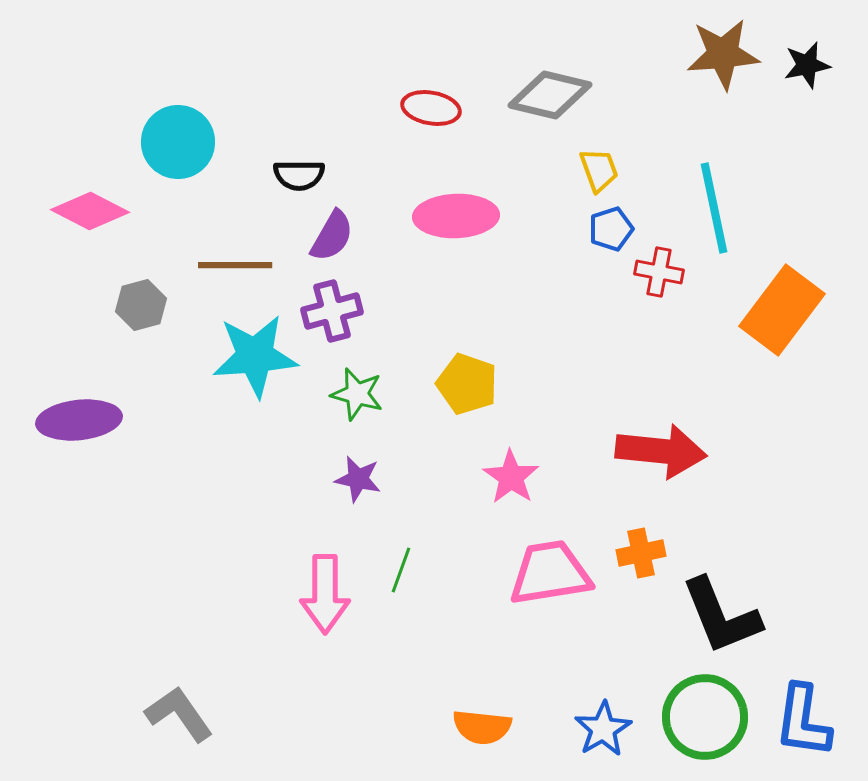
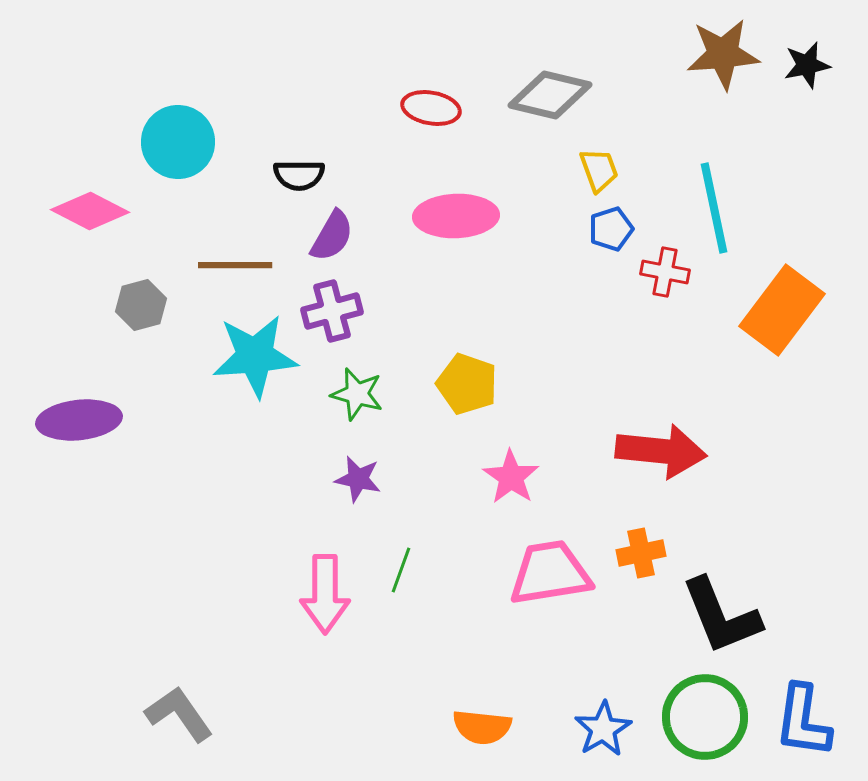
red cross: moved 6 px right
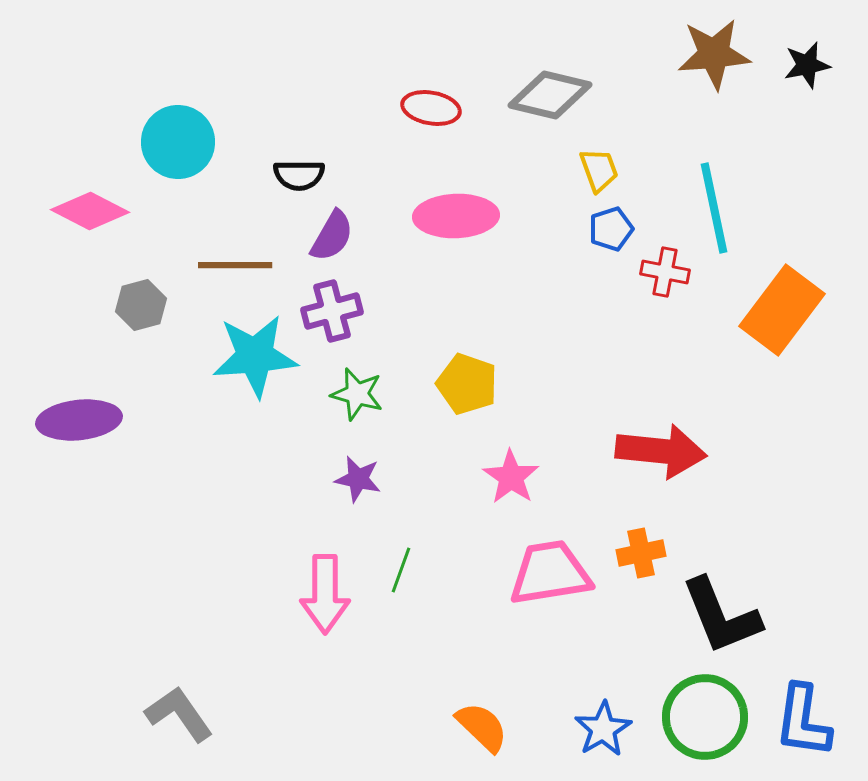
brown star: moved 9 px left
orange semicircle: rotated 142 degrees counterclockwise
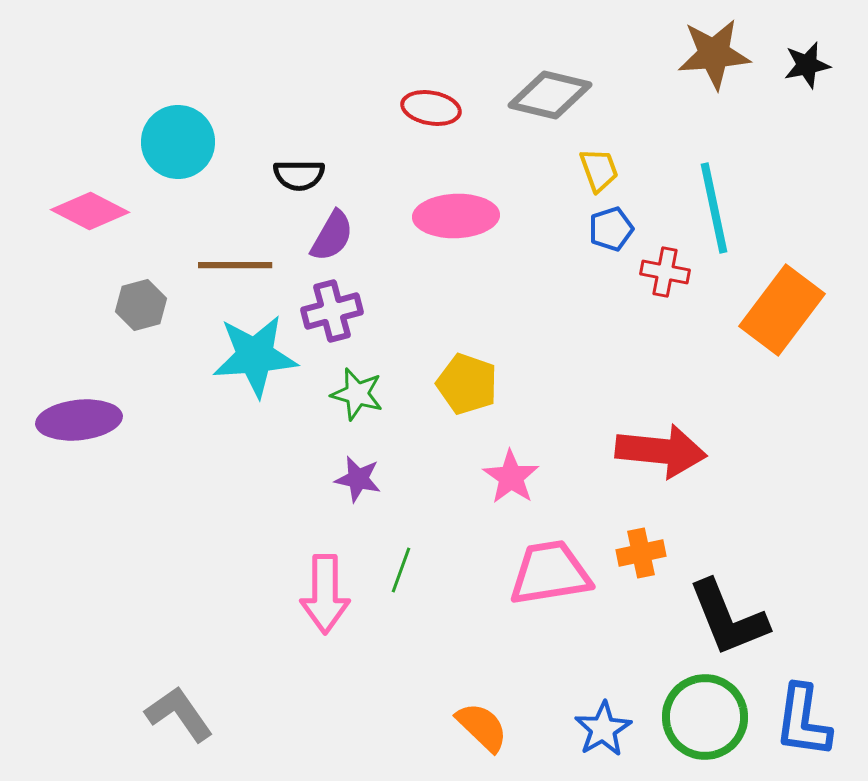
black L-shape: moved 7 px right, 2 px down
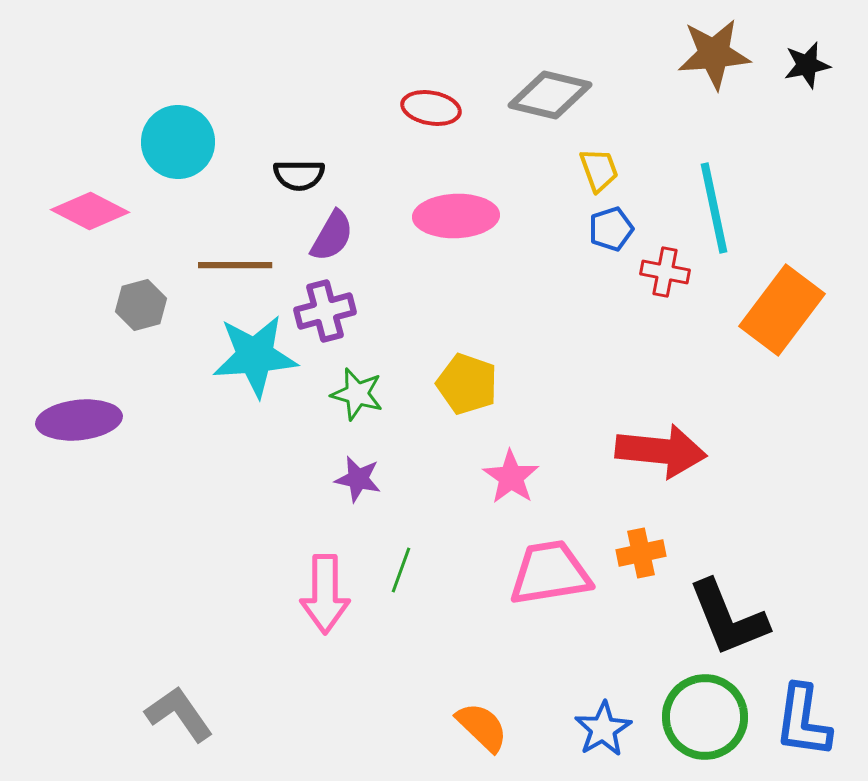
purple cross: moved 7 px left
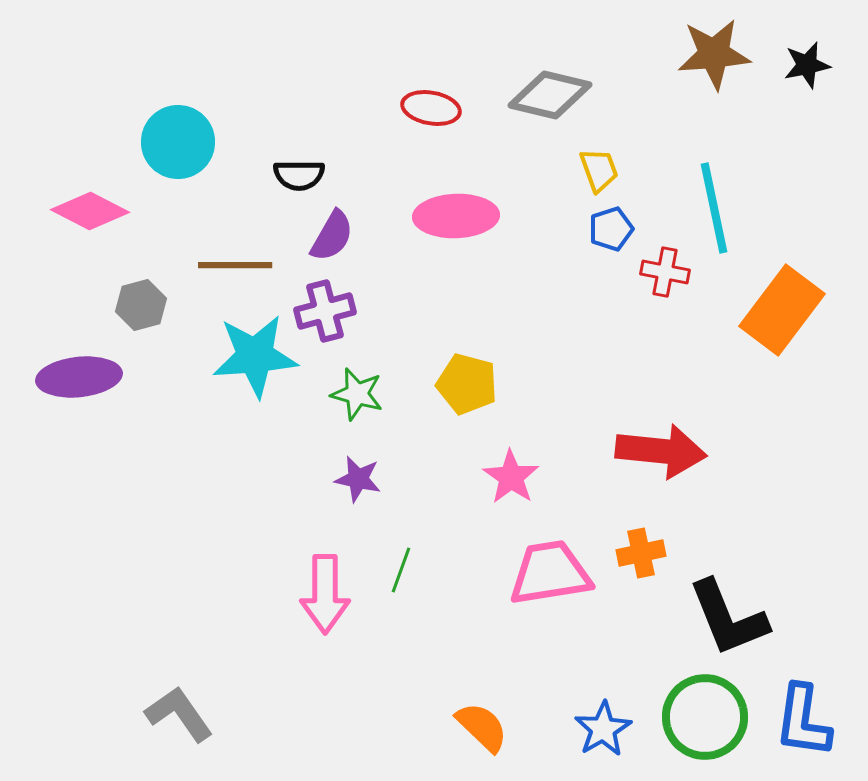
yellow pentagon: rotated 4 degrees counterclockwise
purple ellipse: moved 43 px up
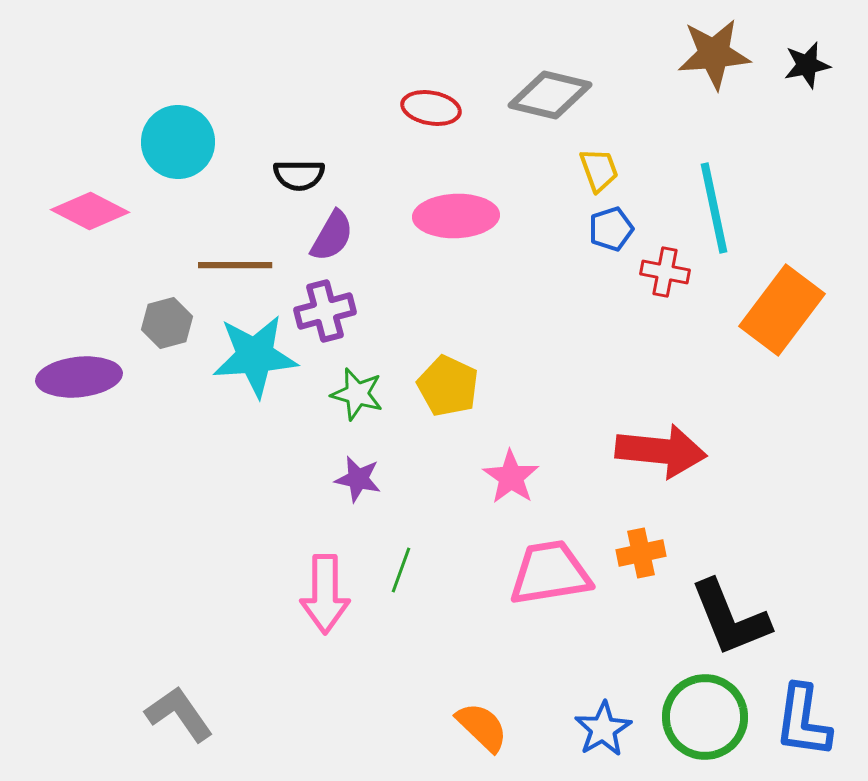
gray hexagon: moved 26 px right, 18 px down
yellow pentagon: moved 19 px left, 2 px down; rotated 10 degrees clockwise
black L-shape: moved 2 px right
